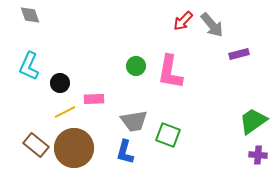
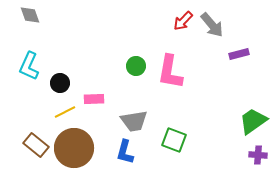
green square: moved 6 px right, 5 px down
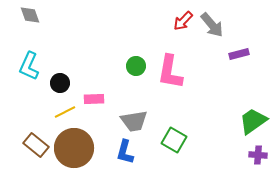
green square: rotated 10 degrees clockwise
